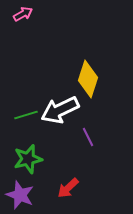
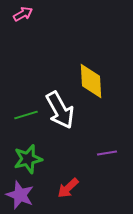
yellow diamond: moved 3 px right, 2 px down; rotated 21 degrees counterclockwise
white arrow: rotated 93 degrees counterclockwise
purple line: moved 19 px right, 16 px down; rotated 72 degrees counterclockwise
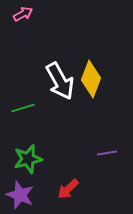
yellow diamond: moved 2 px up; rotated 24 degrees clockwise
white arrow: moved 29 px up
green line: moved 3 px left, 7 px up
red arrow: moved 1 px down
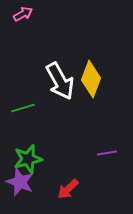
purple star: moved 13 px up
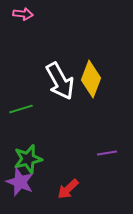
pink arrow: rotated 36 degrees clockwise
green line: moved 2 px left, 1 px down
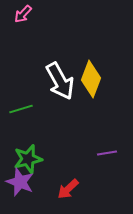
pink arrow: rotated 126 degrees clockwise
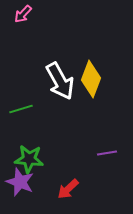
green star: moved 1 px right; rotated 20 degrees clockwise
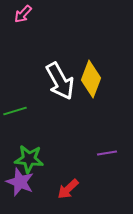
green line: moved 6 px left, 2 px down
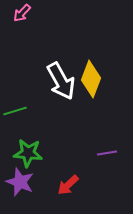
pink arrow: moved 1 px left, 1 px up
white arrow: moved 1 px right
green star: moved 1 px left, 6 px up
red arrow: moved 4 px up
